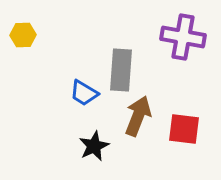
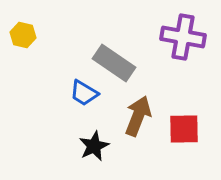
yellow hexagon: rotated 15 degrees clockwise
gray rectangle: moved 7 px left, 7 px up; rotated 60 degrees counterclockwise
red square: rotated 8 degrees counterclockwise
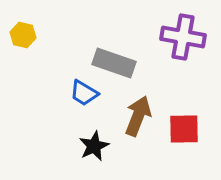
gray rectangle: rotated 15 degrees counterclockwise
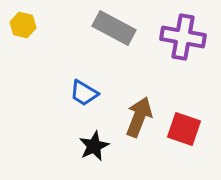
yellow hexagon: moved 10 px up
gray rectangle: moved 35 px up; rotated 9 degrees clockwise
brown arrow: moved 1 px right, 1 px down
red square: rotated 20 degrees clockwise
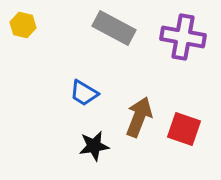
black star: rotated 16 degrees clockwise
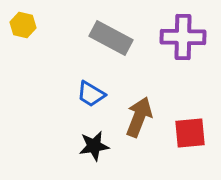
gray rectangle: moved 3 px left, 10 px down
purple cross: rotated 9 degrees counterclockwise
blue trapezoid: moved 7 px right, 1 px down
red square: moved 6 px right, 4 px down; rotated 24 degrees counterclockwise
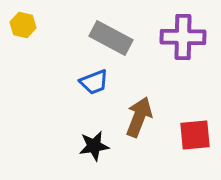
blue trapezoid: moved 3 px right, 12 px up; rotated 52 degrees counterclockwise
red square: moved 5 px right, 2 px down
